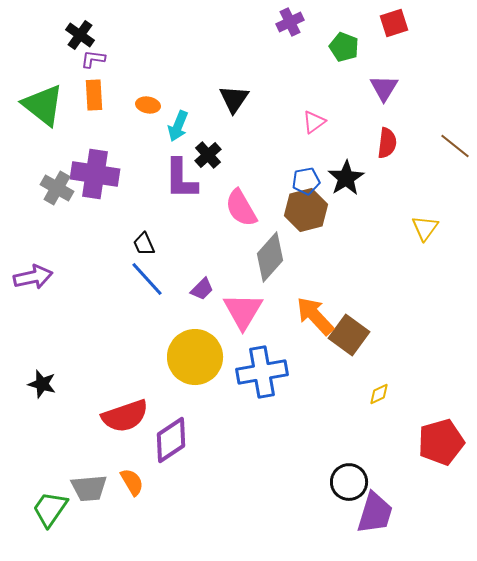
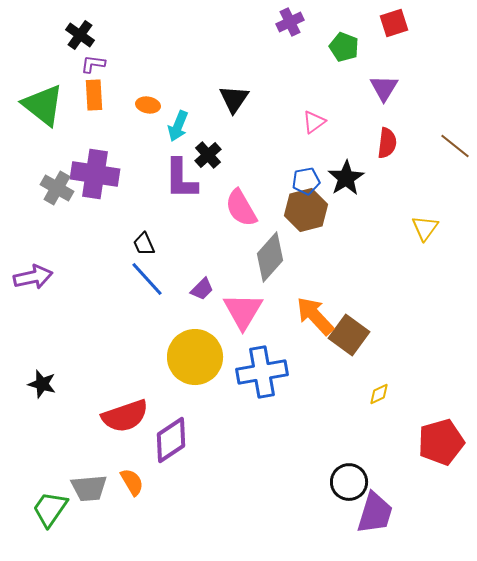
purple L-shape at (93, 59): moved 5 px down
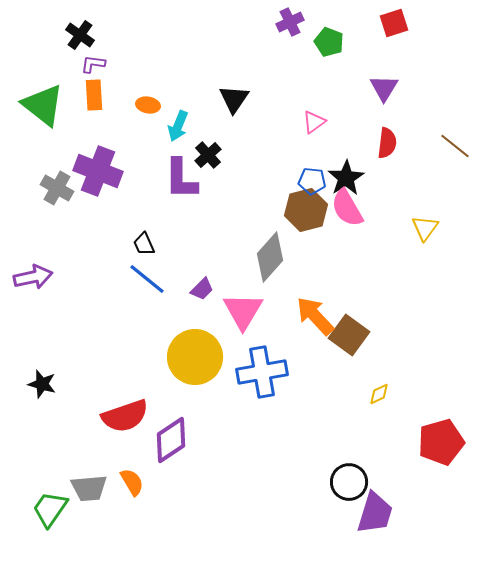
green pentagon at (344, 47): moved 15 px left, 5 px up
purple cross at (95, 174): moved 3 px right, 3 px up; rotated 12 degrees clockwise
blue pentagon at (306, 181): moved 6 px right; rotated 16 degrees clockwise
pink semicircle at (241, 208): moved 106 px right
blue line at (147, 279): rotated 9 degrees counterclockwise
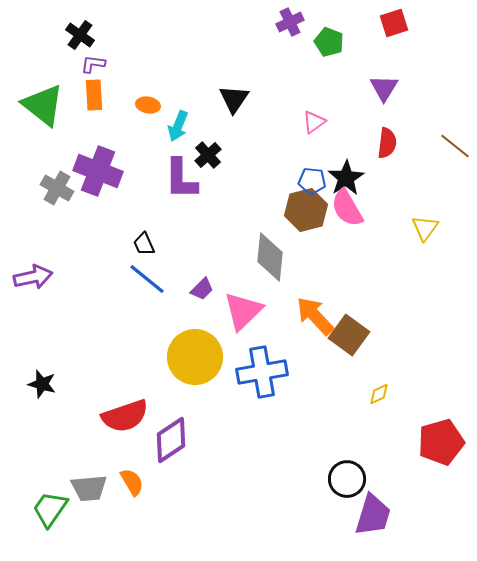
gray diamond at (270, 257): rotated 36 degrees counterclockwise
pink triangle at (243, 311): rotated 15 degrees clockwise
black circle at (349, 482): moved 2 px left, 3 px up
purple trapezoid at (375, 513): moved 2 px left, 2 px down
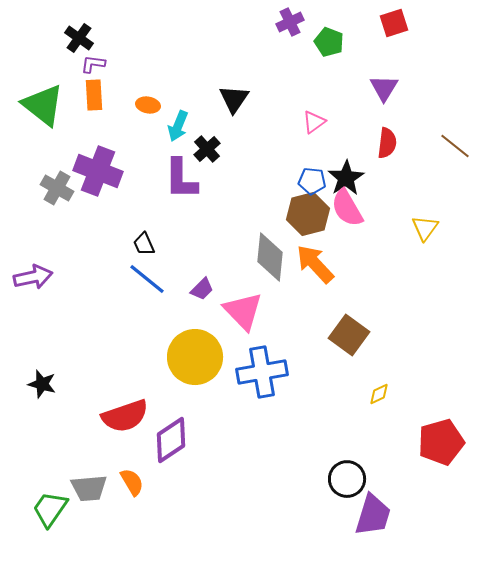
black cross at (80, 35): moved 1 px left, 3 px down
black cross at (208, 155): moved 1 px left, 6 px up
brown hexagon at (306, 210): moved 2 px right, 4 px down
pink triangle at (243, 311): rotated 30 degrees counterclockwise
orange arrow at (315, 316): moved 52 px up
